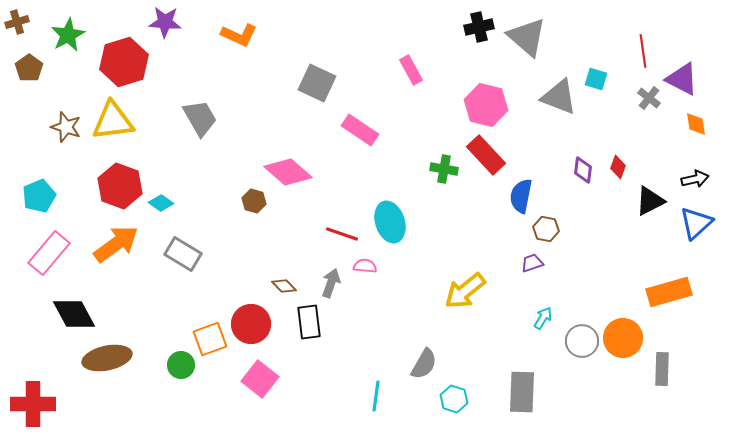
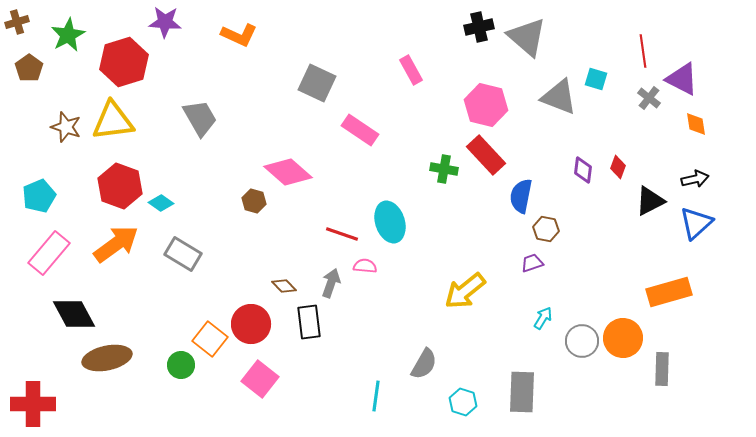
orange square at (210, 339): rotated 32 degrees counterclockwise
cyan hexagon at (454, 399): moved 9 px right, 3 px down
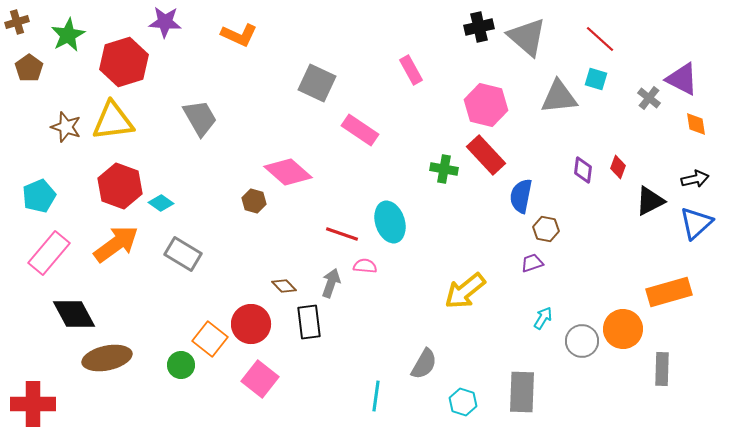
red line at (643, 51): moved 43 px left, 12 px up; rotated 40 degrees counterclockwise
gray triangle at (559, 97): rotated 27 degrees counterclockwise
orange circle at (623, 338): moved 9 px up
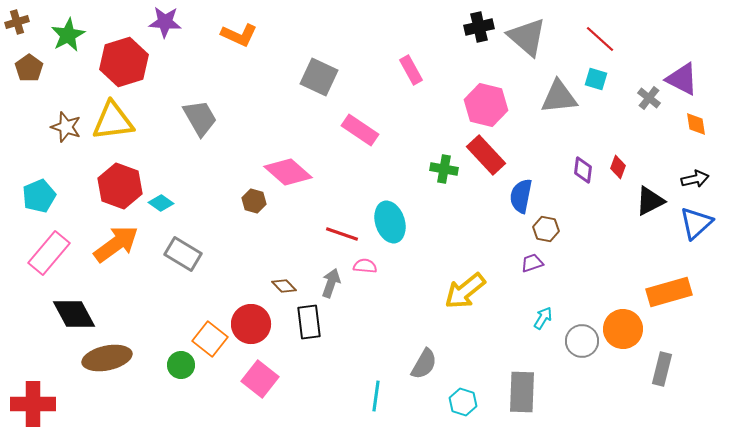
gray square at (317, 83): moved 2 px right, 6 px up
gray rectangle at (662, 369): rotated 12 degrees clockwise
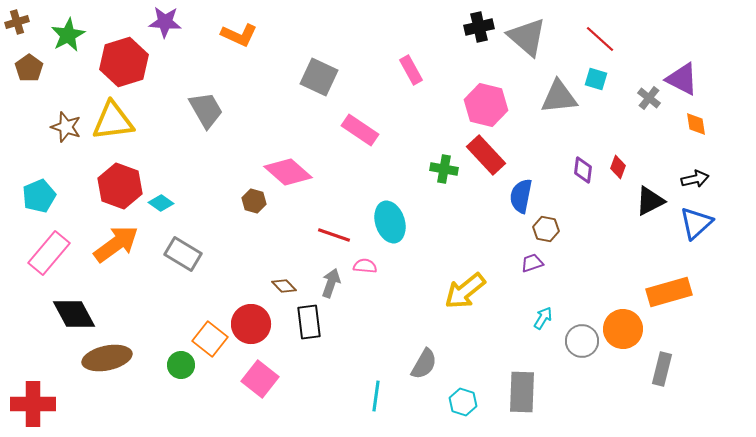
gray trapezoid at (200, 118): moved 6 px right, 8 px up
red line at (342, 234): moved 8 px left, 1 px down
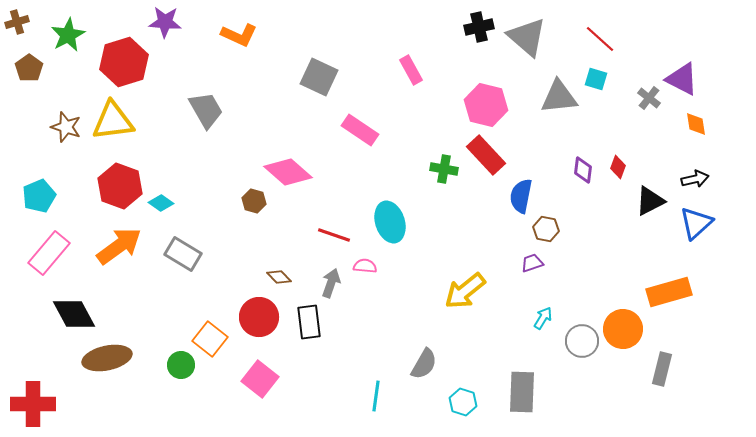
orange arrow at (116, 244): moved 3 px right, 2 px down
brown diamond at (284, 286): moved 5 px left, 9 px up
red circle at (251, 324): moved 8 px right, 7 px up
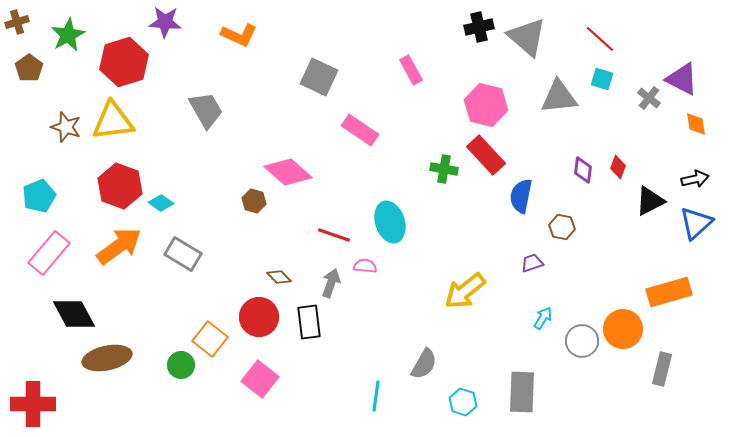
cyan square at (596, 79): moved 6 px right
brown hexagon at (546, 229): moved 16 px right, 2 px up
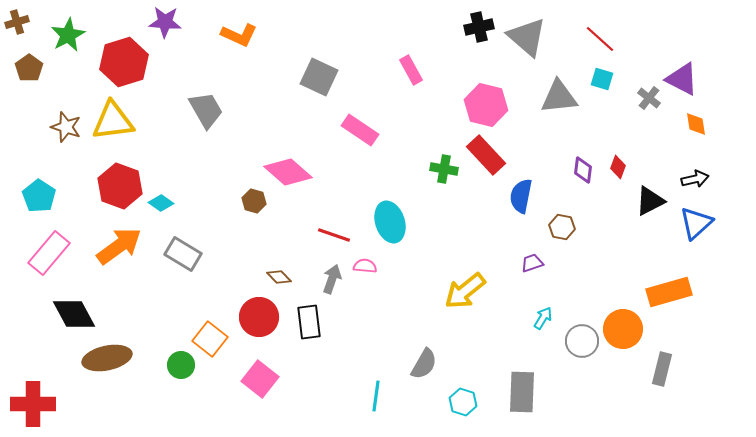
cyan pentagon at (39, 196): rotated 16 degrees counterclockwise
gray arrow at (331, 283): moved 1 px right, 4 px up
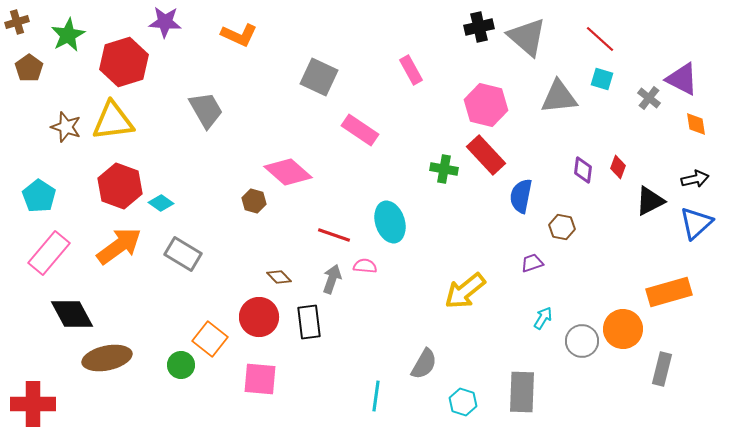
black diamond at (74, 314): moved 2 px left
pink square at (260, 379): rotated 33 degrees counterclockwise
